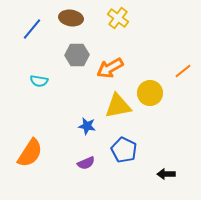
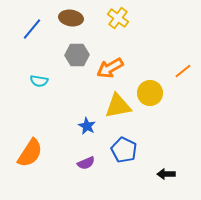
blue star: rotated 18 degrees clockwise
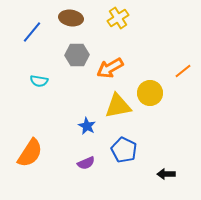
yellow cross: rotated 20 degrees clockwise
blue line: moved 3 px down
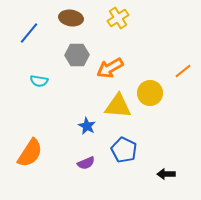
blue line: moved 3 px left, 1 px down
yellow triangle: rotated 16 degrees clockwise
